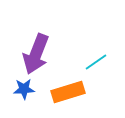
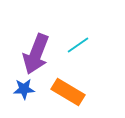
cyan line: moved 18 px left, 17 px up
orange rectangle: rotated 48 degrees clockwise
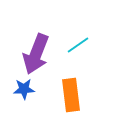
orange rectangle: moved 3 px right, 3 px down; rotated 52 degrees clockwise
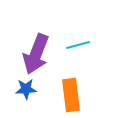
cyan line: rotated 20 degrees clockwise
blue star: moved 2 px right
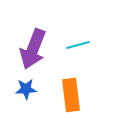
purple arrow: moved 3 px left, 5 px up
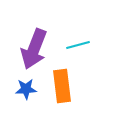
purple arrow: moved 1 px right
orange rectangle: moved 9 px left, 9 px up
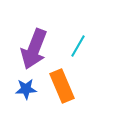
cyan line: moved 1 px down; rotated 45 degrees counterclockwise
orange rectangle: rotated 16 degrees counterclockwise
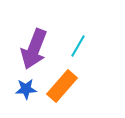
orange rectangle: rotated 64 degrees clockwise
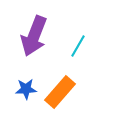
purple arrow: moved 13 px up
orange rectangle: moved 2 px left, 6 px down
